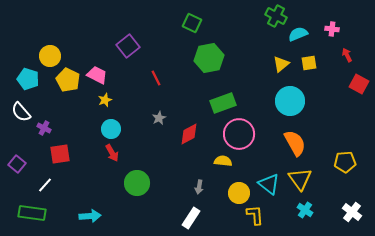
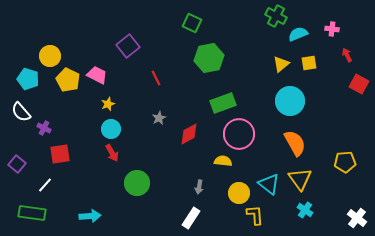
yellow star at (105, 100): moved 3 px right, 4 px down
white cross at (352, 212): moved 5 px right, 6 px down
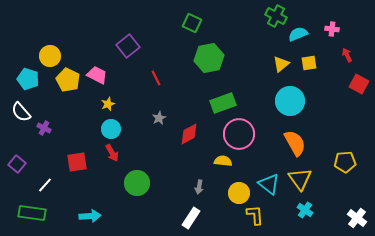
red square at (60, 154): moved 17 px right, 8 px down
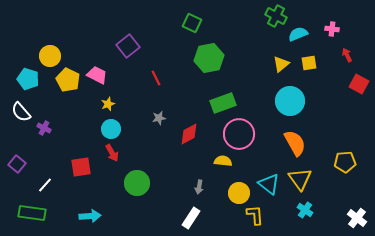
gray star at (159, 118): rotated 16 degrees clockwise
red square at (77, 162): moved 4 px right, 5 px down
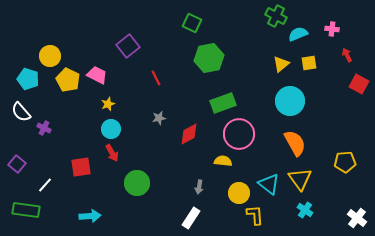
green rectangle at (32, 213): moved 6 px left, 3 px up
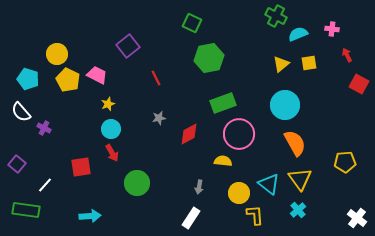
yellow circle at (50, 56): moved 7 px right, 2 px up
cyan circle at (290, 101): moved 5 px left, 4 px down
cyan cross at (305, 210): moved 7 px left; rotated 14 degrees clockwise
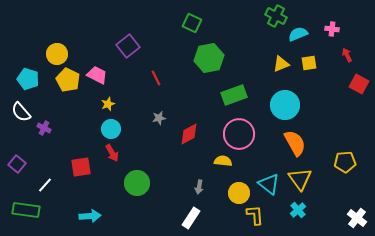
yellow triangle at (281, 64): rotated 18 degrees clockwise
green rectangle at (223, 103): moved 11 px right, 8 px up
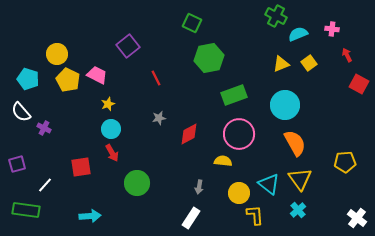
yellow square at (309, 63): rotated 28 degrees counterclockwise
purple square at (17, 164): rotated 36 degrees clockwise
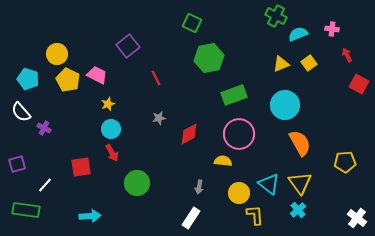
orange semicircle at (295, 143): moved 5 px right
yellow triangle at (300, 179): moved 4 px down
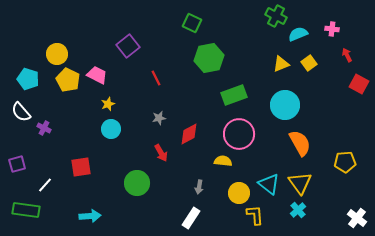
red arrow at (112, 153): moved 49 px right
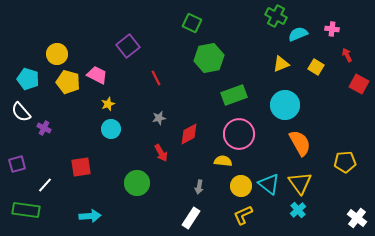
yellow square at (309, 63): moved 7 px right, 4 px down; rotated 21 degrees counterclockwise
yellow pentagon at (68, 80): moved 2 px down; rotated 10 degrees counterclockwise
yellow circle at (239, 193): moved 2 px right, 7 px up
yellow L-shape at (255, 215): moved 12 px left; rotated 110 degrees counterclockwise
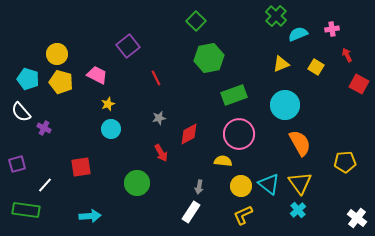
green cross at (276, 16): rotated 15 degrees clockwise
green square at (192, 23): moved 4 px right, 2 px up; rotated 18 degrees clockwise
pink cross at (332, 29): rotated 16 degrees counterclockwise
yellow pentagon at (68, 82): moved 7 px left
white rectangle at (191, 218): moved 6 px up
